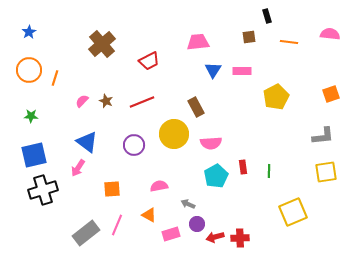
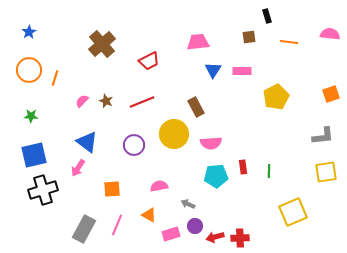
cyan pentagon at (216, 176): rotated 25 degrees clockwise
purple circle at (197, 224): moved 2 px left, 2 px down
gray rectangle at (86, 233): moved 2 px left, 4 px up; rotated 24 degrees counterclockwise
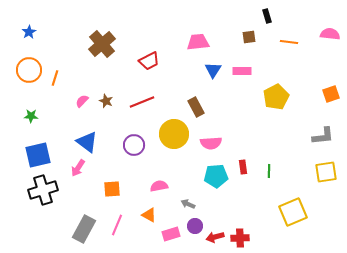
blue square at (34, 155): moved 4 px right
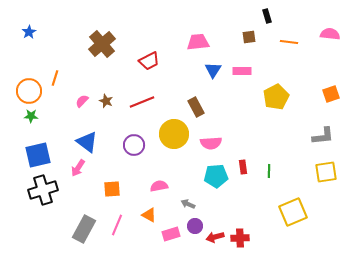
orange circle at (29, 70): moved 21 px down
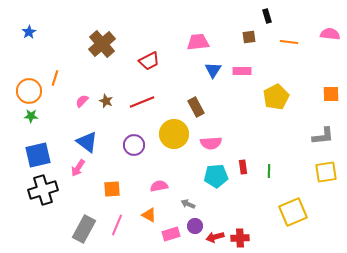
orange square at (331, 94): rotated 18 degrees clockwise
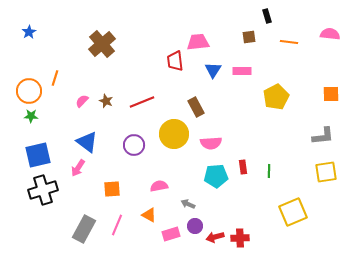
red trapezoid at (149, 61): moved 26 px right; rotated 110 degrees clockwise
